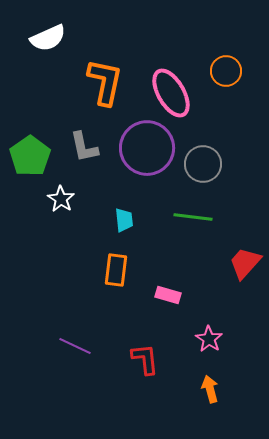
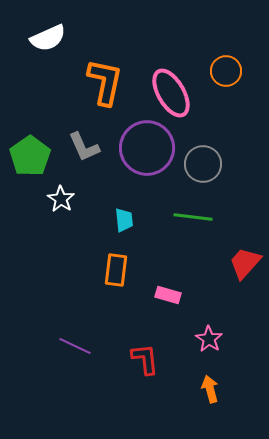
gray L-shape: rotated 12 degrees counterclockwise
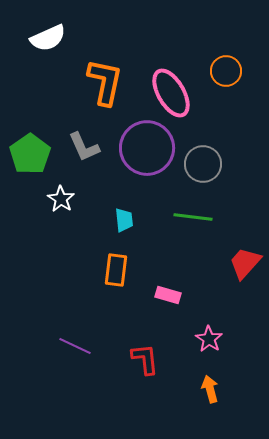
green pentagon: moved 2 px up
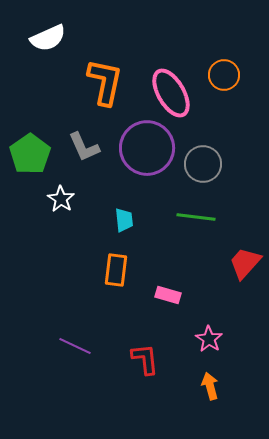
orange circle: moved 2 px left, 4 px down
green line: moved 3 px right
orange arrow: moved 3 px up
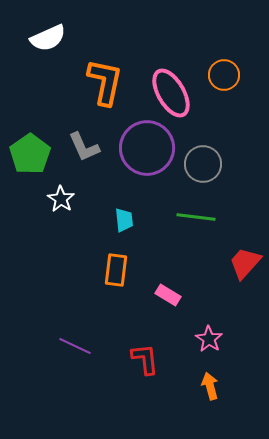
pink rectangle: rotated 15 degrees clockwise
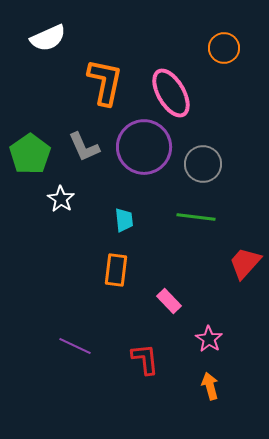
orange circle: moved 27 px up
purple circle: moved 3 px left, 1 px up
pink rectangle: moved 1 px right, 6 px down; rotated 15 degrees clockwise
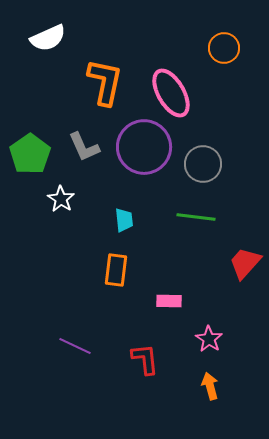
pink rectangle: rotated 45 degrees counterclockwise
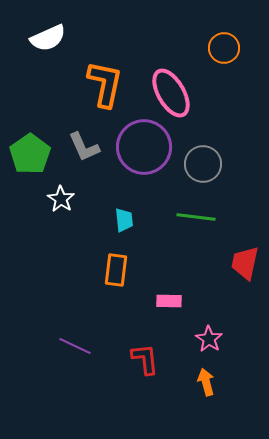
orange L-shape: moved 2 px down
red trapezoid: rotated 30 degrees counterclockwise
orange arrow: moved 4 px left, 4 px up
